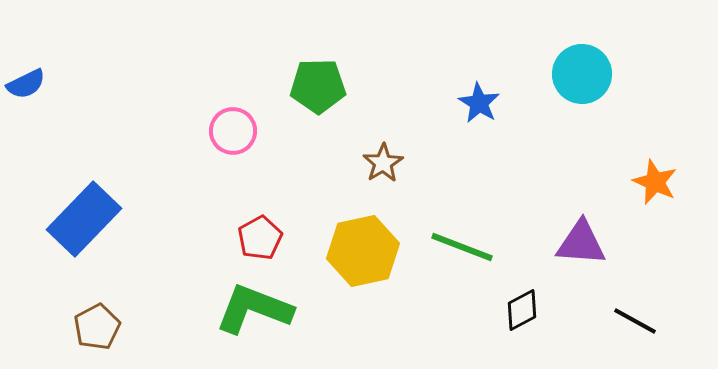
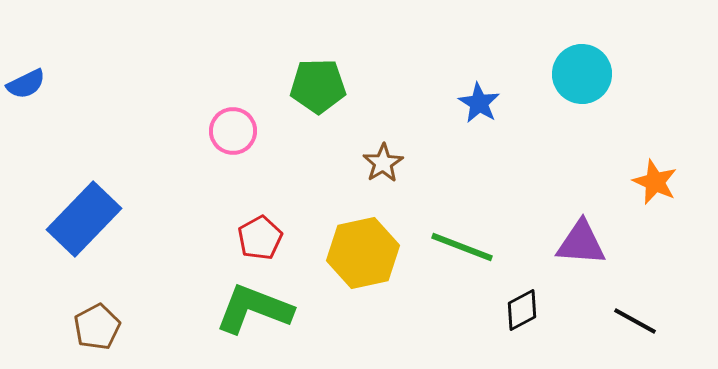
yellow hexagon: moved 2 px down
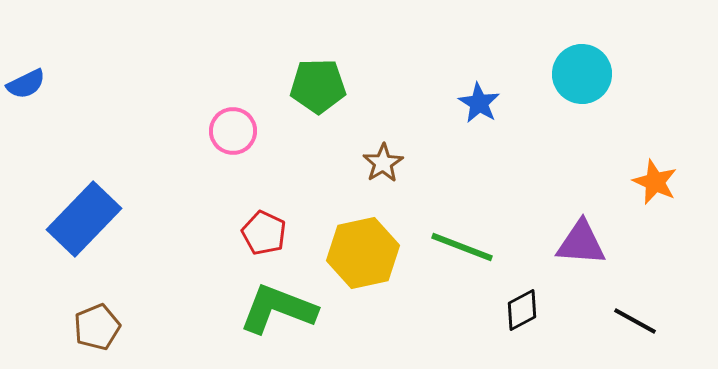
red pentagon: moved 4 px right, 5 px up; rotated 18 degrees counterclockwise
green L-shape: moved 24 px right
brown pentagon: rotated 6 degrees clockwise
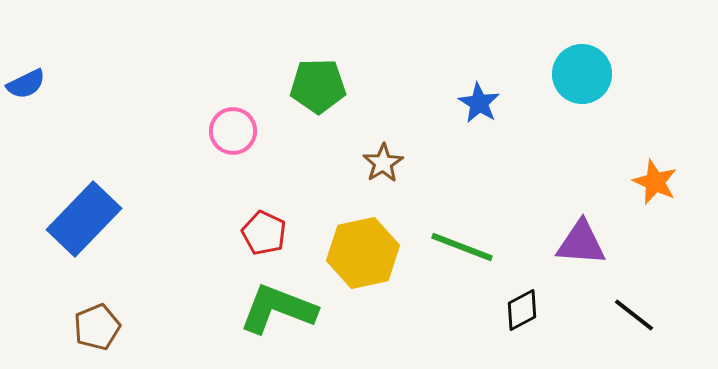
black line: moved 1 px left, 6 px up; rotated 9 degrees clockwise
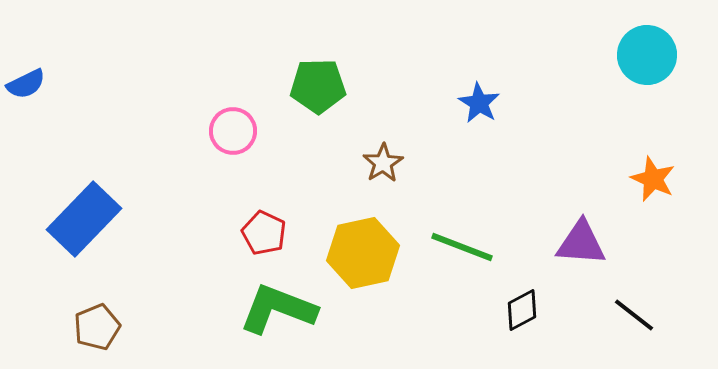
cyan circle: moved 65 px right, 19 px up
orange star: moved 2 px left, 3 px up
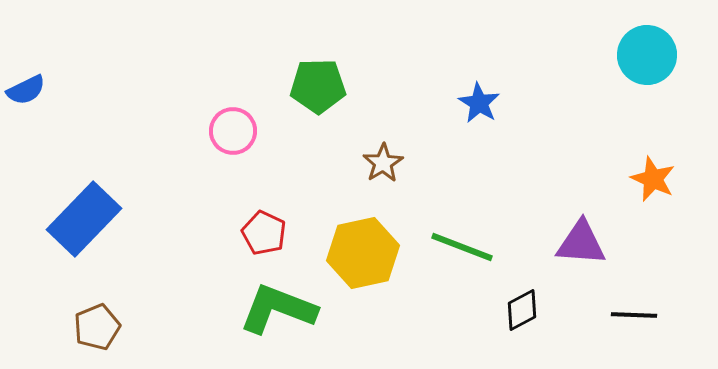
blue semicircle: moved 6 px down
black line: rotated 36 degrees counterclockwise
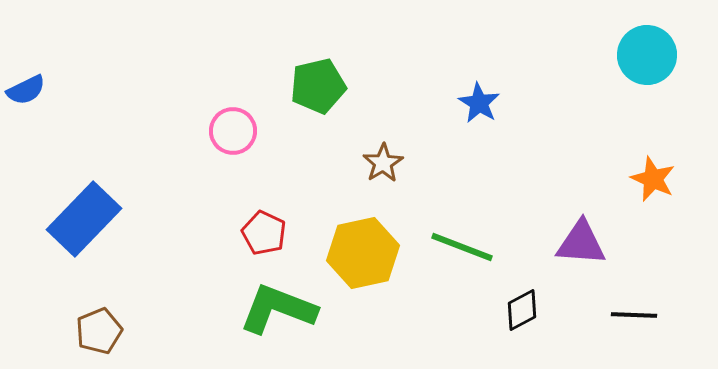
green pentagon: rotated 12 degrees counterclockwise
brown pentagon: moved 2 px right, 4 px down
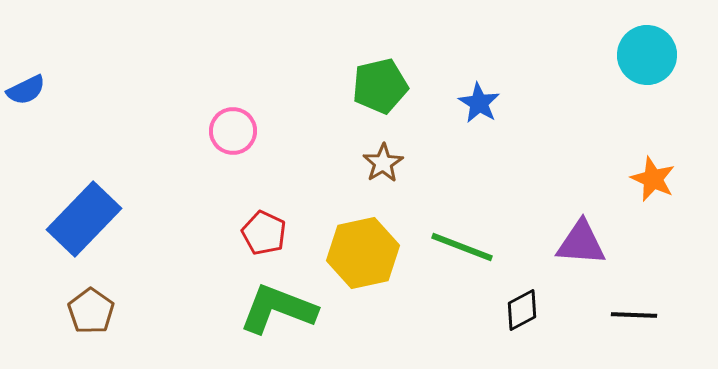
green pentagon: moved 62 px right
brown pentagon: moved 8 px left, 20 px up; rotated 15 degrees counterclockwise
